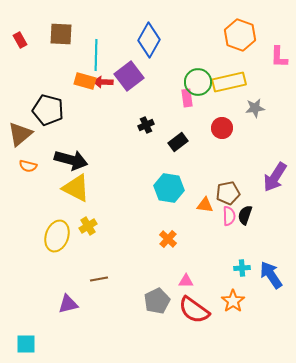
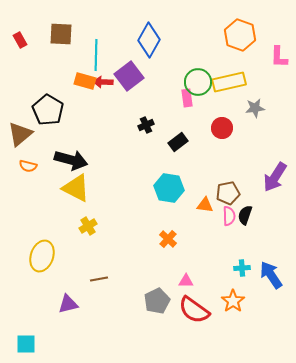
black pentagon: rotated 16 degrees clockwise
yellow ellipse: moved 15 px left, 20 px down
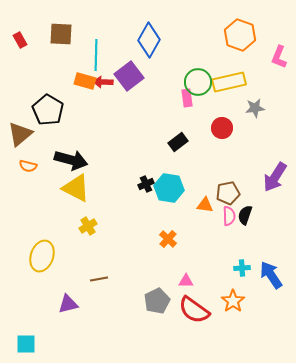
pink L-shape: rotated 20 degrees clockwise
black cross: moved 59 px down
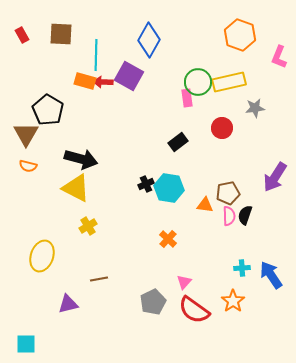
red rectangle: moved 2 px right, 5 px up
purple square: rotated 24 degrees counterclockwise
brown triangle: moved 6 px right; rotated 20 degrees counterclockwise
black arrow: moved 10 px right, 1 px up
pink triangle: moved 2 px left, 1 px down; rotated 49 degrees counterclockwise
gray pentagon: moved 4 px left, 1 px down
